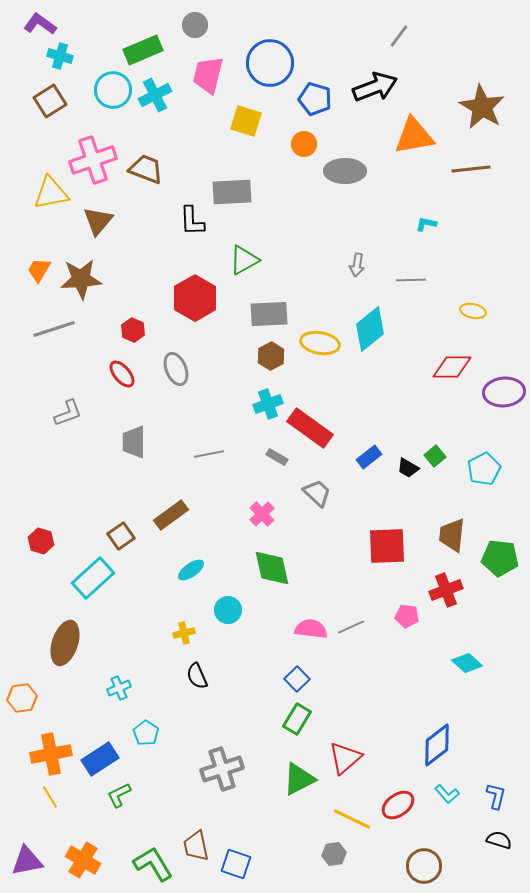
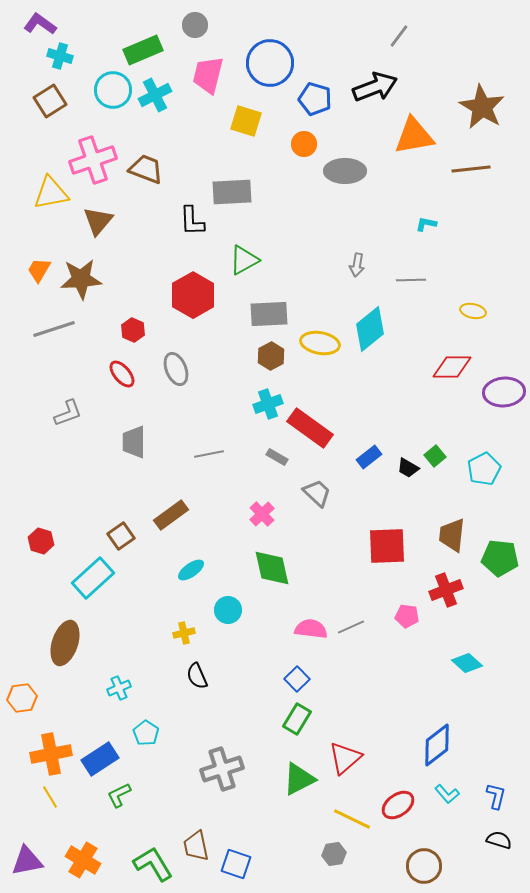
red hexagon at (195, 298): moved 2 px left, 3 px up
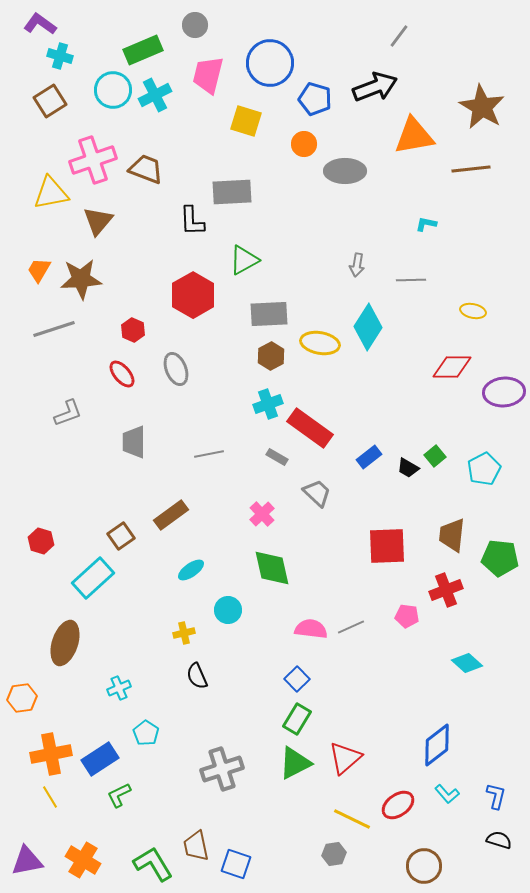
cyan diamond at (370, 329): moved 2 px left, 2 px up; rotated 18 degrees counterclockwise
green triangle at (299, 779): moved 4 px left, 16 px up
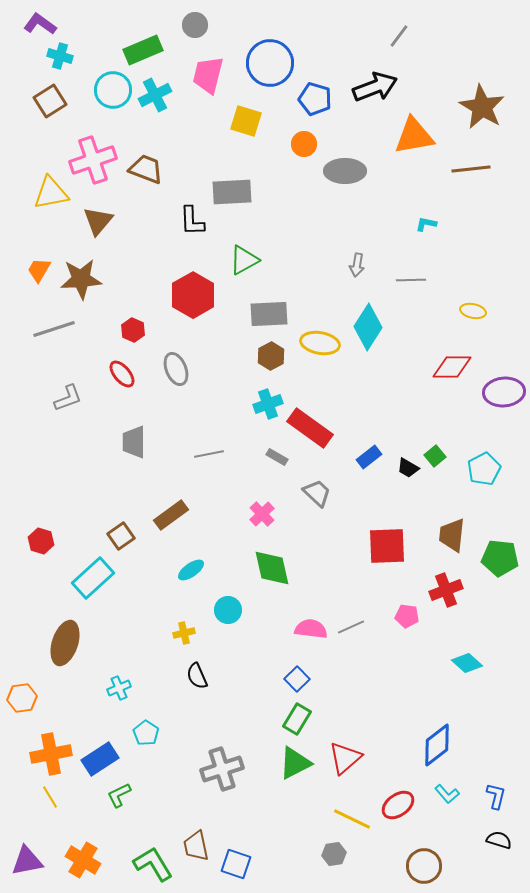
gray L-shape at (68, 413): moved 15 px up
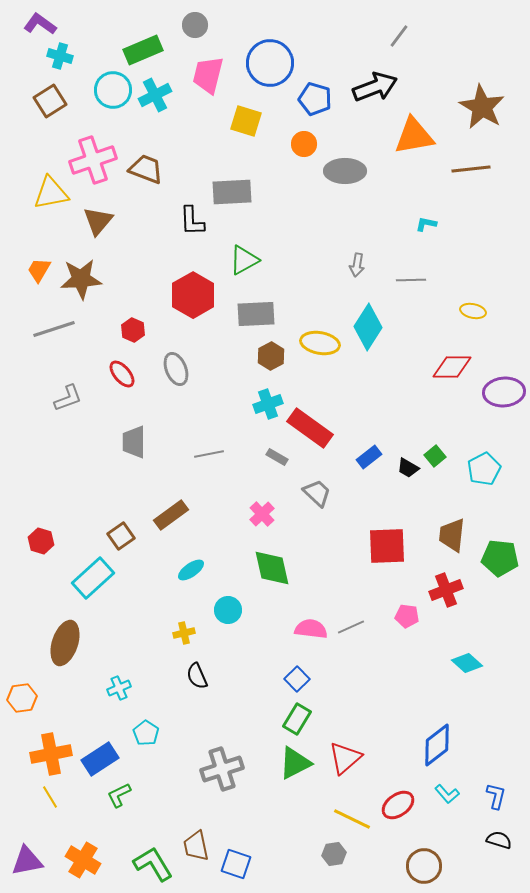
gray rectangle at (269, 314): moved 13 px left
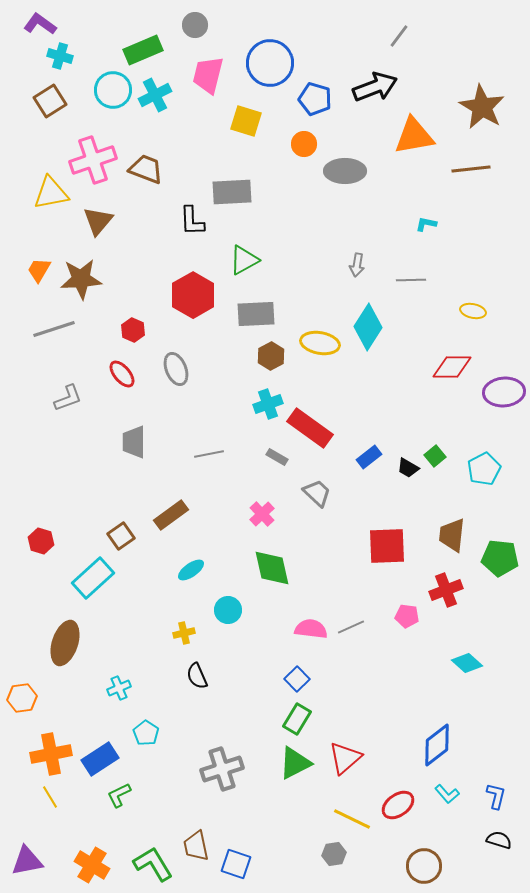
orange cross at (83, 860): moved 9 px right, 5 px down
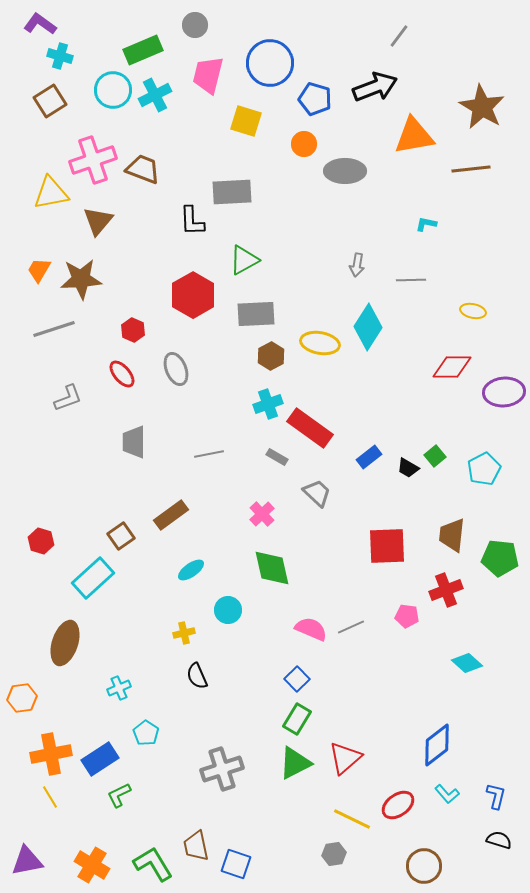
brown trapezoid at (146, 169): moved 3 px left
pink semicircle at (311, 629): rotated 16 degrees clockwise
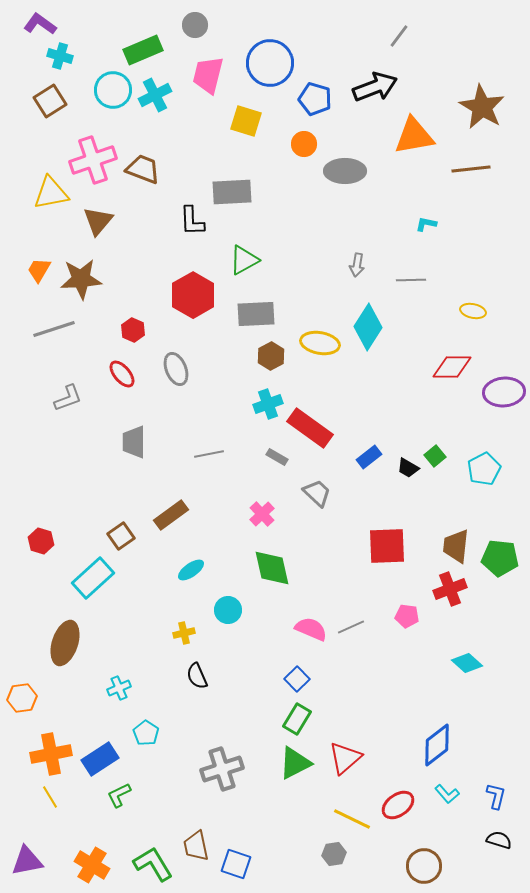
brown trapezoid at (452, 535): moved 4 px right, 11 px down
red cross at (446, 590): moved 4 px right, 1 px up
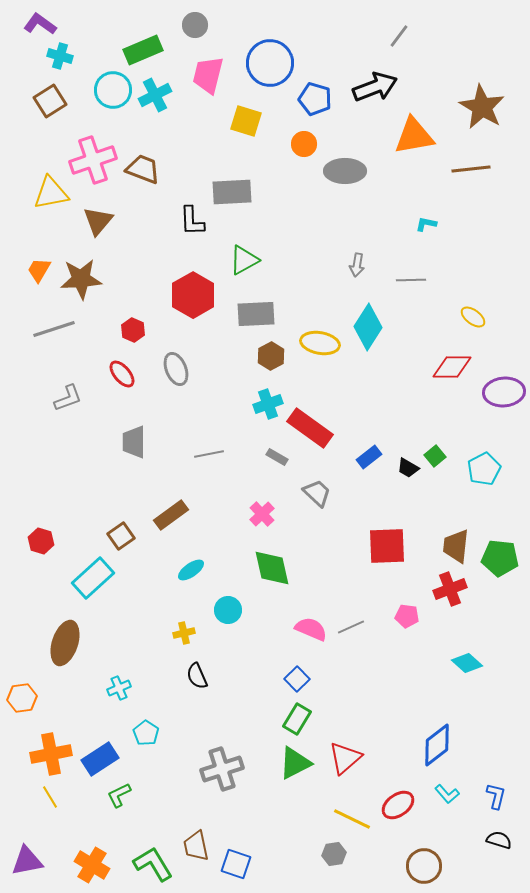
yellow ellipse at (473, 311): moved 6 px down; rotated 25 degrees clockwise
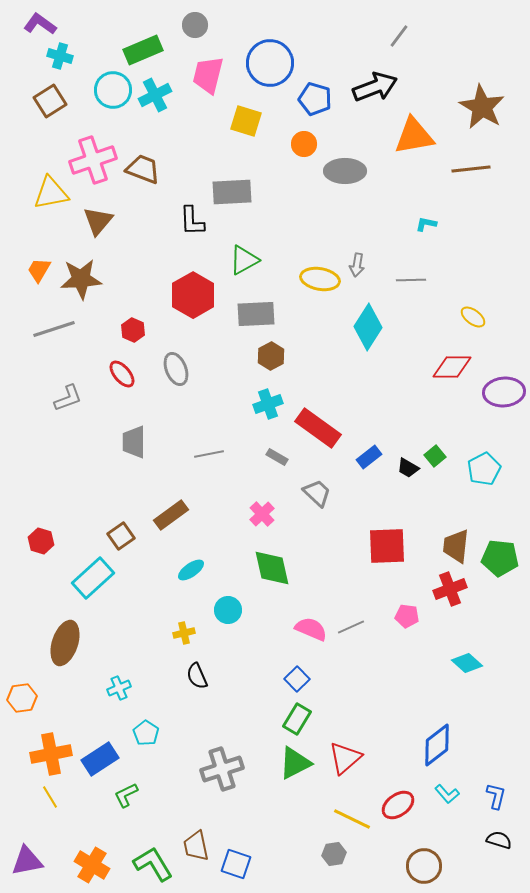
yellow ellipse at (320, 343): moved 64 px up
red rectangle at (310, 428): moved 8 px right
green L-shape at (119, 795): moved 7 px right
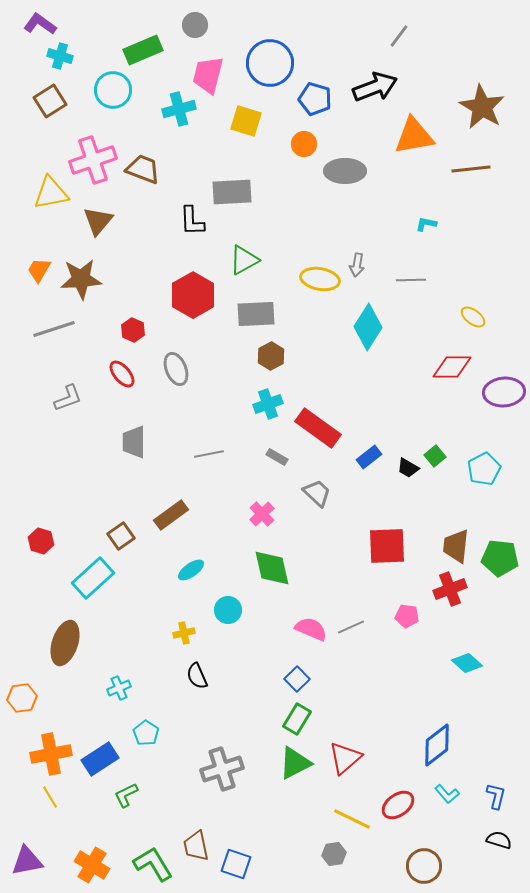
cyan cross at (155, 95): moved 24 px right, 14 px down; rotated 12 degrees clockwise
